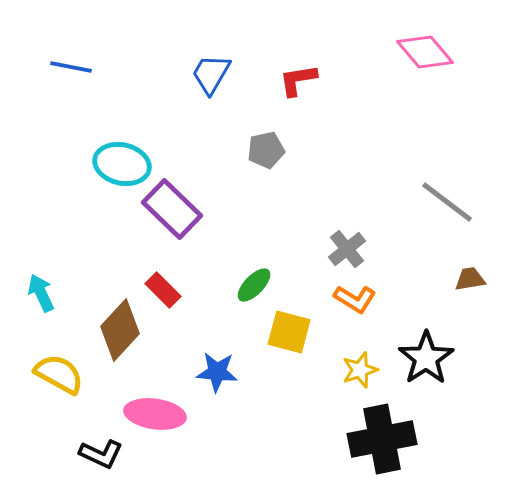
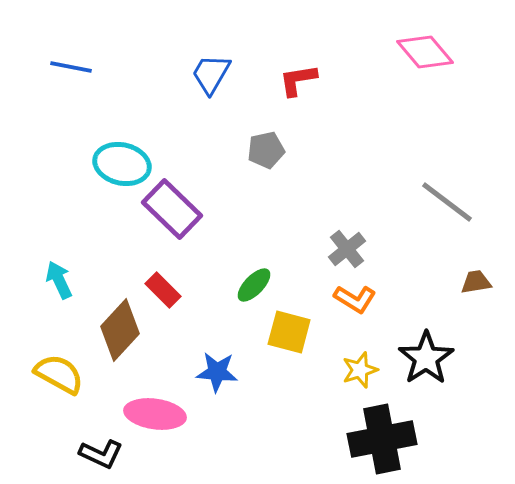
brown trapezoid: moved 6 px right, 3 px down
cyan arrow: moved 18 px right, 13 px up
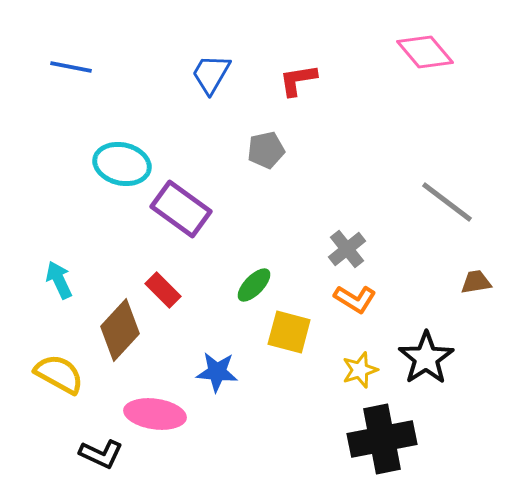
purple rectangle: moved 9 px right; rotated 8 degrees counterclockwise
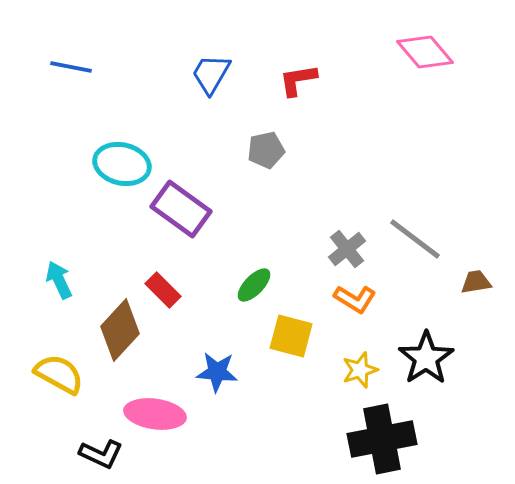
gray line: moved 32 px left, 37 px down
yellow square: moved 2 px right, 4 px down
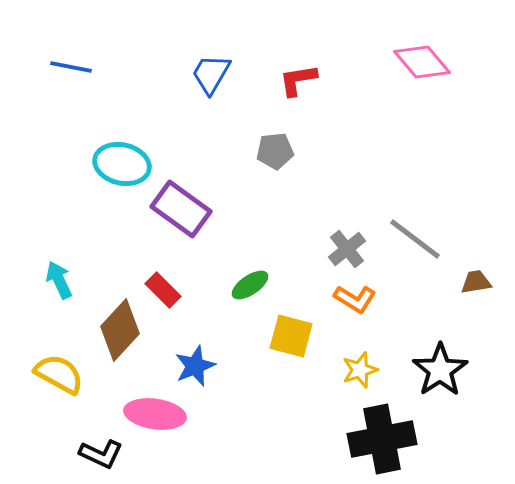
pink diamond: moved 3 px left, 10 px down
gray pentagon: moved 9 px right, 1 px down; rotated 6 degrees clockwise
green ellipse: moved 4 px left; rotated 12 degrees clockwise
black star: moved 14 px right, 12 px down
blue star: moved 22 px left, 6 px up; rotated 27 degrees counterclockwise
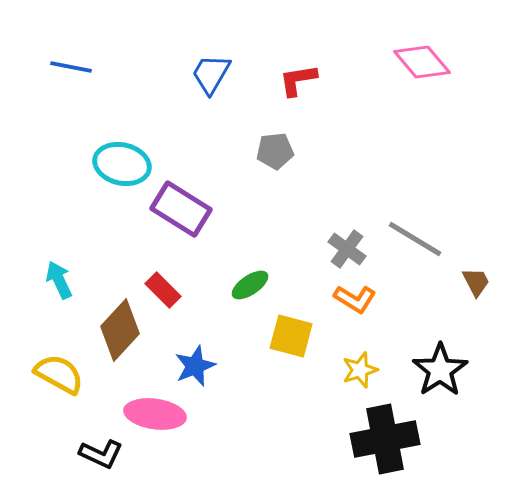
purple rectangle: rotated 4 degrees counterclockwise
gray line: rotated 6 degrees counterclockwise
gray cross: rotated 15 degrees counterclockwise
brown trapezoid: rotated 72 degrees clockwise
black cross: moved 3 px right
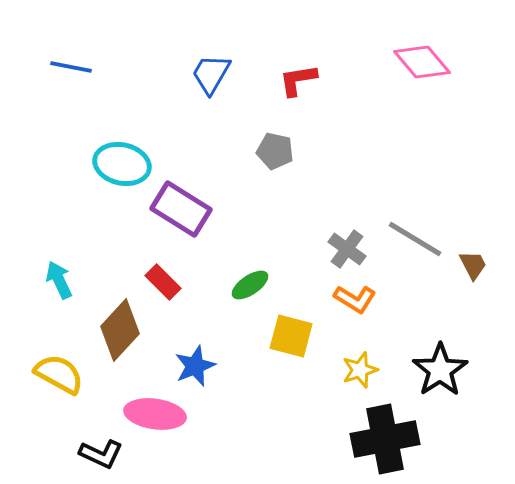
gray pentagon: rotated 18 degrees clockwise
brown trapezoid: moved 3 px left, 17 px up
red rectangle: moved 8 px up
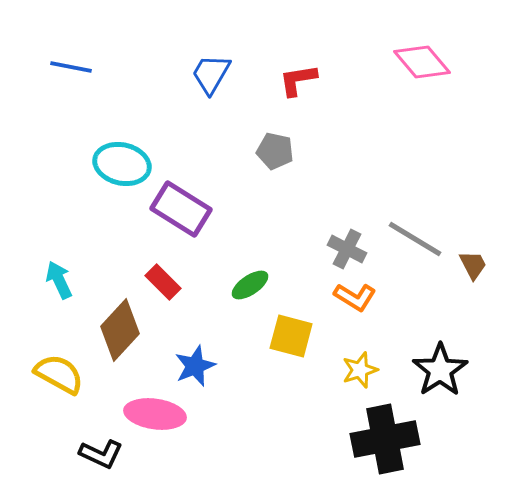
gray cross: rotated 9 degrees counterclockwise
orange L-shape: moved 2 px up
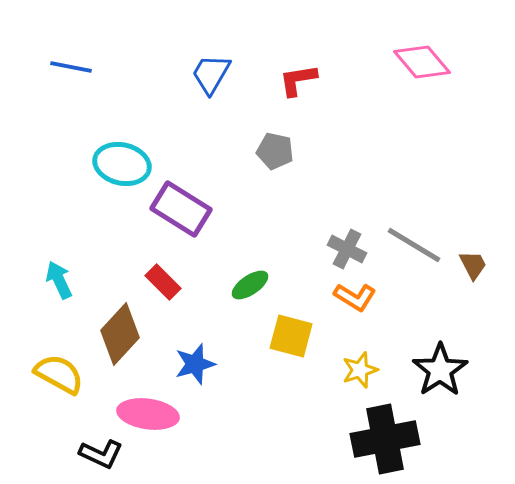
gray line: moved 1 px left, 6 px down
brown diamond: moved 4 px down
blue star: moved 2 px up; rotated 6 degrees clockwise
pink ellipse: moved 7 px left
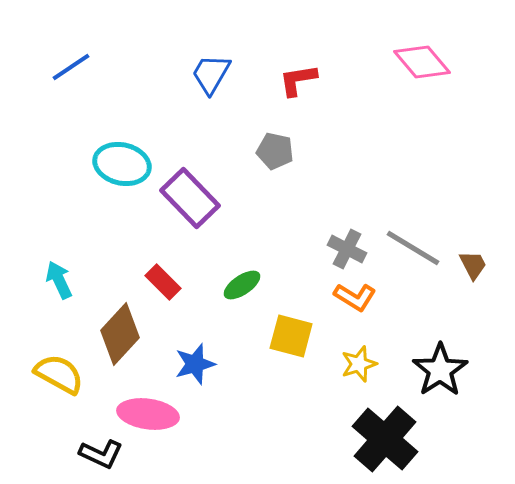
blue line: rotated 45 degrees counterclockwise
purple rectangle: moved 9 px right, 11 px up; rotated 14 degrees clockwise
gray line: moved 1 px left, 3 px down
green ellipse: moved 8 px left
yellow star: moved 1 px left, 6 px up
black cross: rotated 38 degrees counterclockwise
